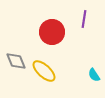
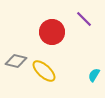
purple line: rotated 54 degrees counterclockwise
gray diamond: rotated 55 degrees counterclockwise
cyan semicircle: rotated 64 degrees clockwise
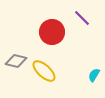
purple line: moved 2 px left, 1 px up
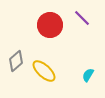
red circle: moved 2 px left, 7 px up
gray diamond: rotated 55 degrees counterclockwise
cyan semicircle: moved 6 px left
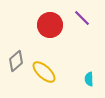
yellow ellipse: moved 1 px down
cyan semicircle: moved 1 px right, 4 px down; rotated 32 degrees counterclockwise
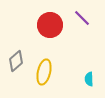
yellow ellipse: rotated 60 degrees clockwise
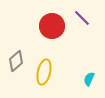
red circle: moved 2 px right, 1 px down
cyan semicircle: rotated 24 degrees clockwise
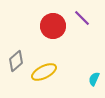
red circle: moved 1 px right
yellow ellipse: rotated 50 degrees clockwise
cyan semicircle: moved 5 px right
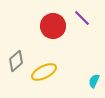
cyan semicircle: moved 2 px down
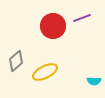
purple line: rotated 66 degrees counterclockwise
yellow ellipse: moved 1 px right
cyan semicircle: rotated 112 degrees counterclockwise
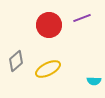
red circle: moved 4 px left, 1 px up
yellow ellipse: moved 3 px right, 3 px up
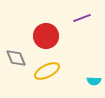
red circle: moved 3 px left, 11 px down
gray diamond: moved 3 px up; rotated 70 degrees counterclockwise
yellow ellipse: moved 1 px left, 2 px down
